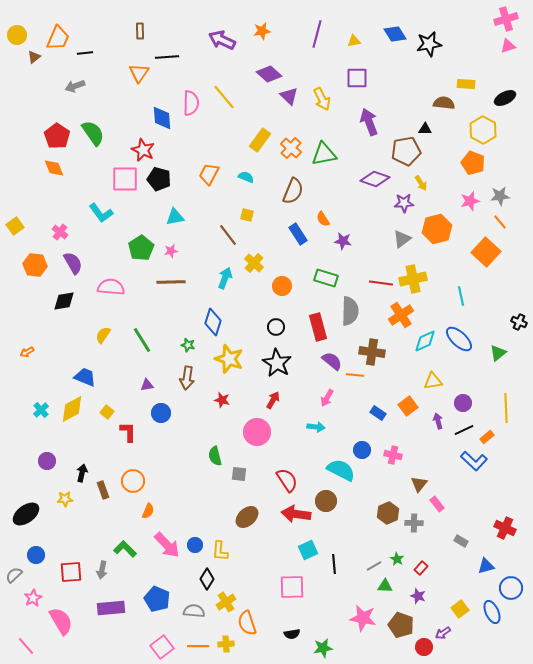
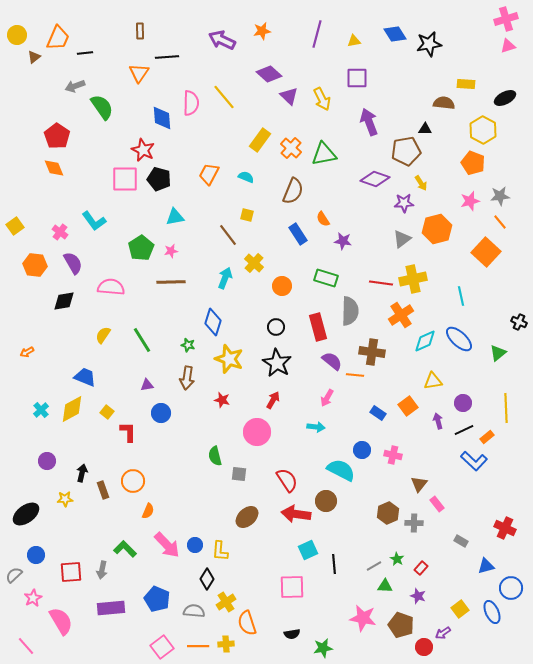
green semicircle at (93, 133): moved 9 px right, 26 px up
cyan L-shape at (101, 213): moved 7 px left, 8 px down
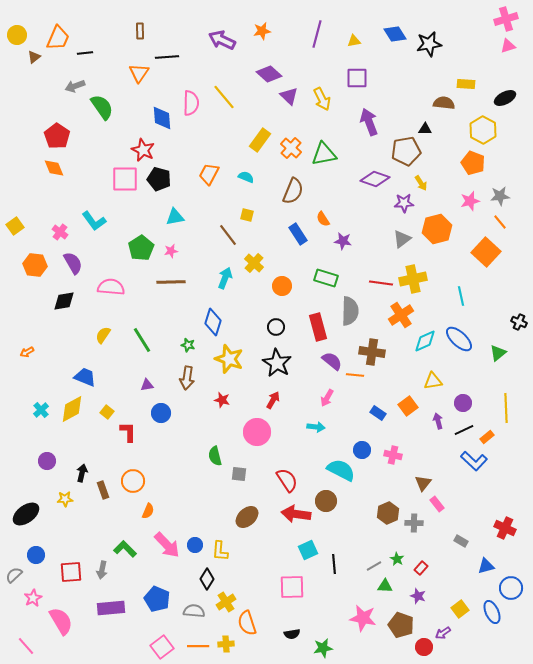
brown triangle at (419, 484): moved 4 px right, 1 px up
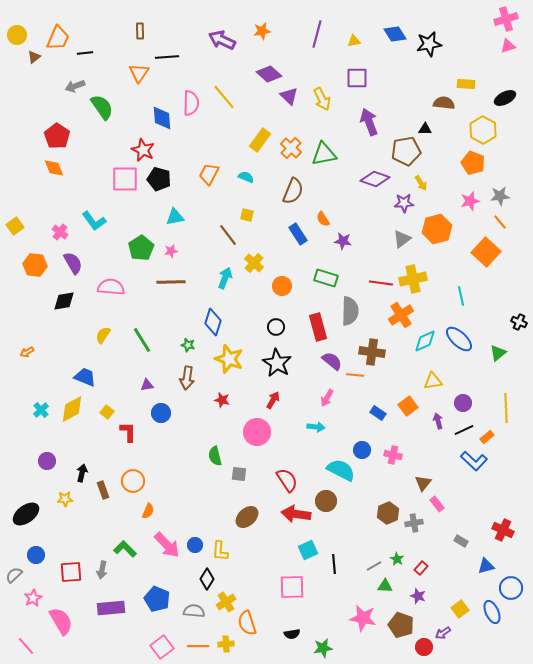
gray cross at (414, 523): rotated 12 degrees counterclockwise
red cross at (505, 528): moved 2 px left, 2 px down
